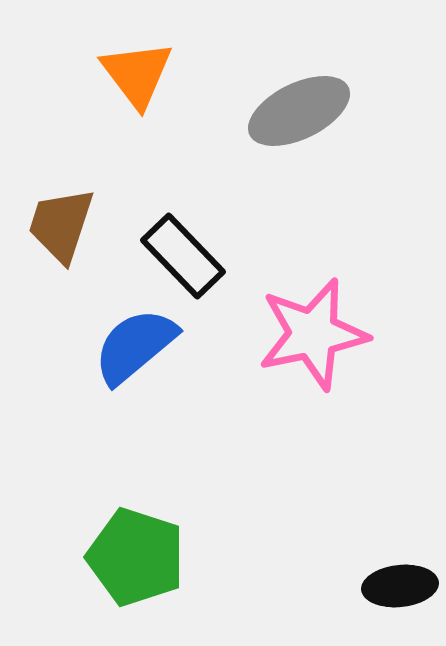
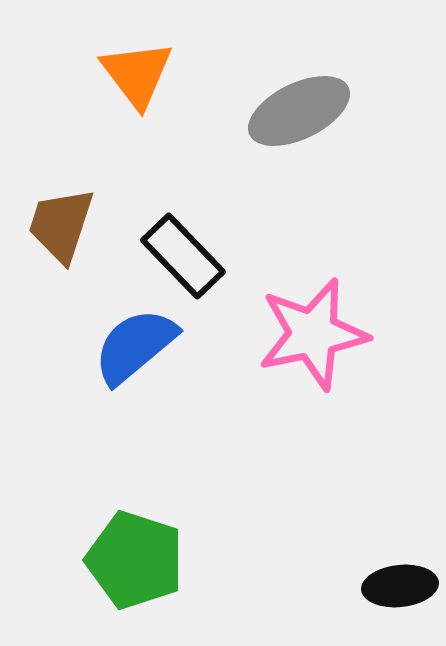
green pentagon: moved 1 px left, 3 px down
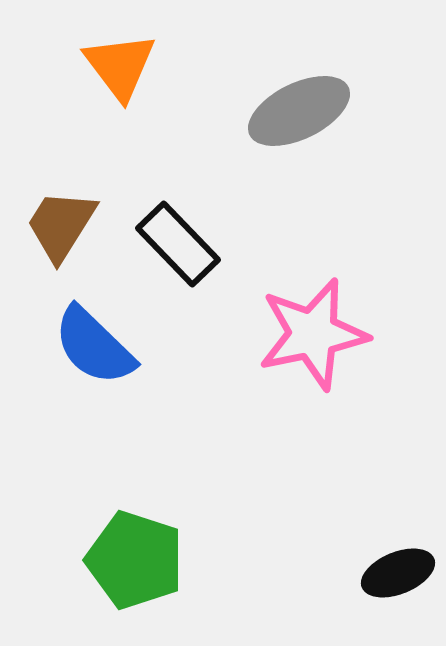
orange triangle: moved 17 px left, 8 px up
brown trapezoid: rotated 14 degrees clockwise
black rectangle: moved 5 px left, 12 px up
blue semicircle: moved 41 px left; rotated 96 degrees counterclockwise
black ellipse: moved 2 px left, 13 px up; rotated 16 degrees counterclockwise
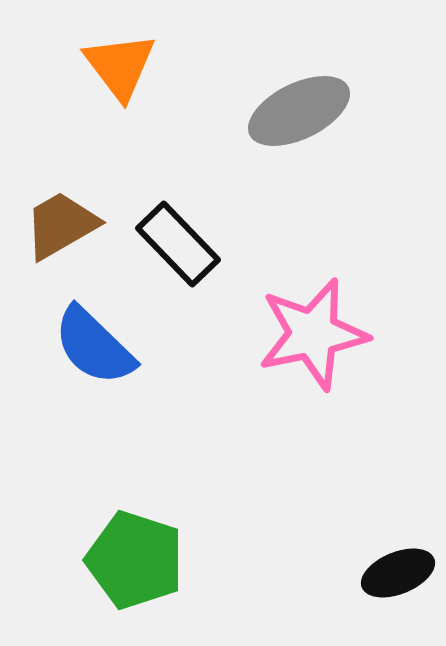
brown trapezoid: rotated 28 degrees clockwise
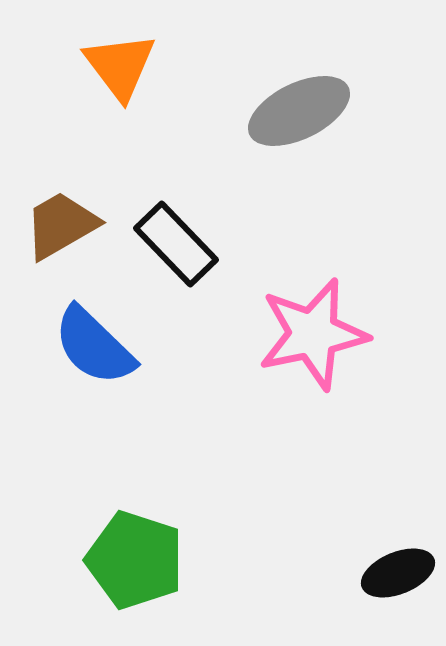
black rectangle: moved 2 px left
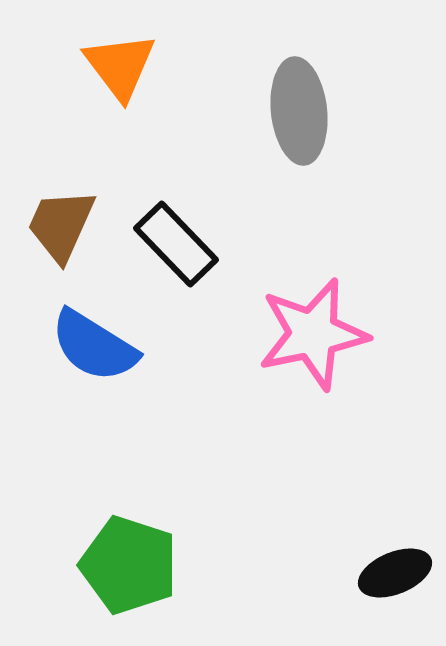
gray ellipse: rotated 70 degrees counterclockwise
brown trapezoid: rotated 36 degrees counterclockwise
blue semicircle: rotated 12 degrees counterclockwise
green pentagon: moved 6 px left, 5 px down
black ellipse: moved 3 px left
